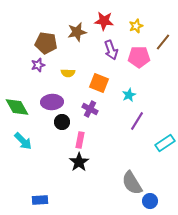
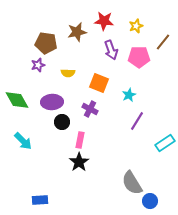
green diamond: moved 7 px up
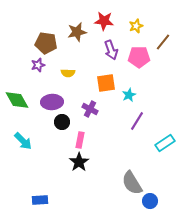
orange square: moved 7 px right; rotated 30 degrees counterclockwise
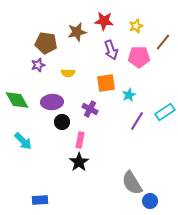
cyan rectangle: moved 31 px up
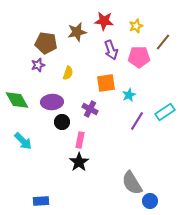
yellow semicircle: rotated 72 degrees counterclockwise
blue rectangle: moved 1 px right, 1 px down
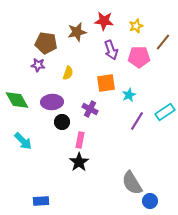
purple star: rotated 24 degrees clockwise
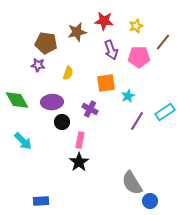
cyan star: moved 1 px left, 1 px down
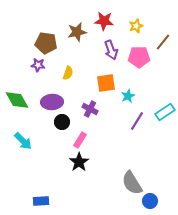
pink rectangle: rotated 21 degrees clockwise
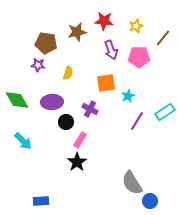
brown line: moved 4 px up
black circle: moved 4 px right
black star: moved 2 px left
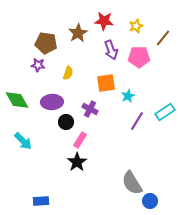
brown star: moved 1 px right, 1 px down; rotated 18 degrees counterclockwise
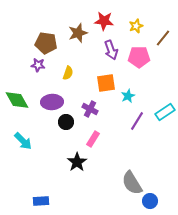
brown star: rotated 12 degrees clockwise
pink rectangle: moved 13 px right, 1 px up
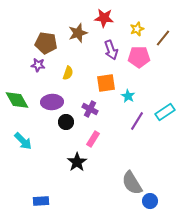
red star: moved 3 px up
yellow star: moved 1 px right, 3 px down
cyan star: rotated 16 degrees counterclockwise
